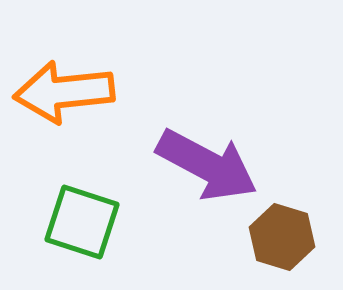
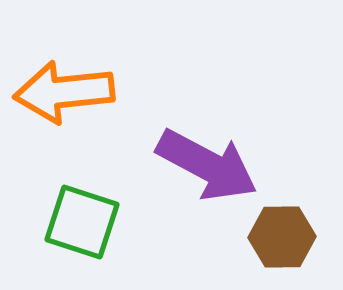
brown hexagon: rotated 18 degrees counterclockwise
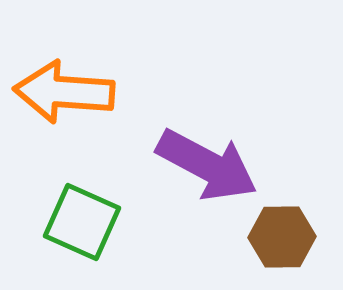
orange arrow: rotated 10 degrees clockwise
green square: rotated 6 degrees clockwise
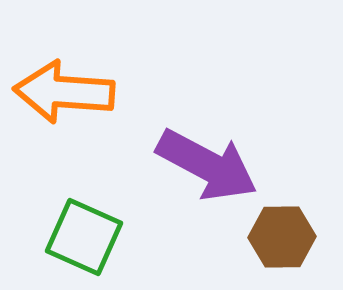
green square: moved 2 px right, 15 px down
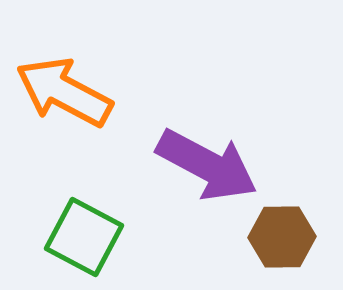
orange arrow: rotated 24 degrees clockwise
green square: rotated 4 degrees clockwise
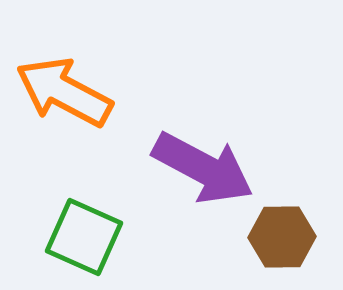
purple arrow: moved 4 px left, 3 px down
green square: rotated 4 degrees counterclockwise
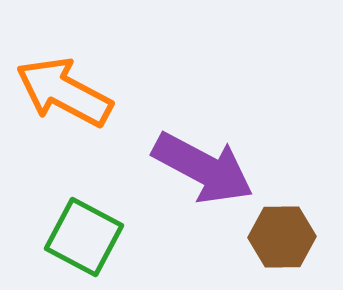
green square: rotated 4 degrees clockwise
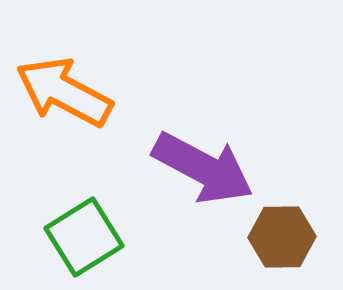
green square: rotated 30 degrees clockwise
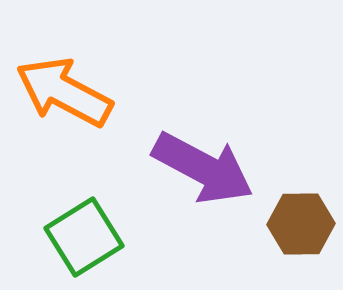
brown hexagon: moved 19 px right, 13 px up
